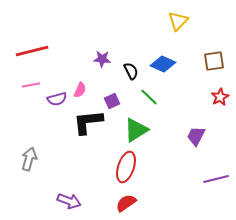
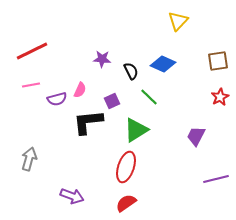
red line: rotated 12 degrees counterclockwise
brown square: moved 4 px right
purple arrow: moved 3 px right, 5 px up
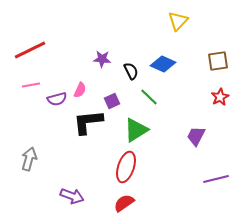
red line: moved 2 px left, 1 px up
red semicircle: moved 2 px left
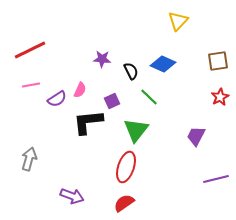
purple semicircle: rotated 18 degrees counterclockwise
green triangle: rotated 20 degrees counterclockwise
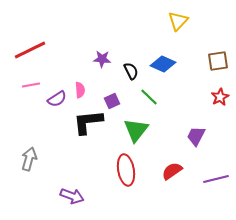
pink semicircle: rotated 28 degrees counterclockwise
red ellipse: moved 3 px down; rotated 28 degrees counterclockwise
red semicircle: moved 48 px right, 32 px up
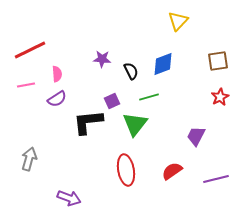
blue diamond: rotated 45 degrees counterclockwise
pink line: moved 5 px left
pink semicircle: moved 23 px left, 16 px up
green line: rotated 60 degrees counterclockwise
green triangle: moved 1 px left, 6 px up
purple arrow: moved 3 px left, 2 px down
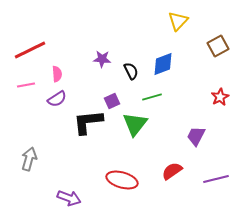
brown square: moved 15 px up; rotated 20 degrees counterclockwise
green line: moved 3 px right
red ellipse: moved 4 px left, 10 px down; rotated 64 degrees counterclockwise
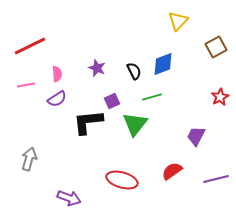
brown square: moved 2 px left, 1 px down
red line: moved 4 px up
purple star: moved 5 px left, 9 px down; rotated 18 degrees clockwise
black semicircle: moved 3 px right
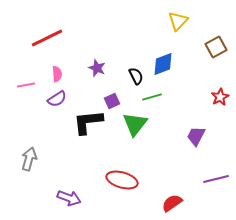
red line: moved 17 px right, 8 px up
black semicircle: moved 2 px right, 5 px down
red semicircle: moved 32 px down
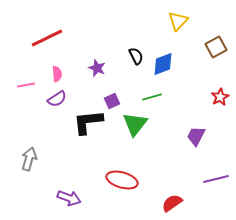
black semicircle: moved 20 px up
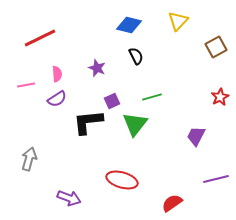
red line: moved 7 px left
blue diamond: moved 34 px left, 39 px up; rotated 35 degrees clockwise
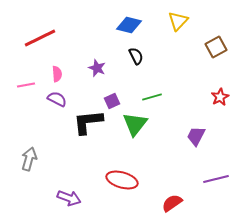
purple semicircle: rotated 120 degrees counterclockwise
